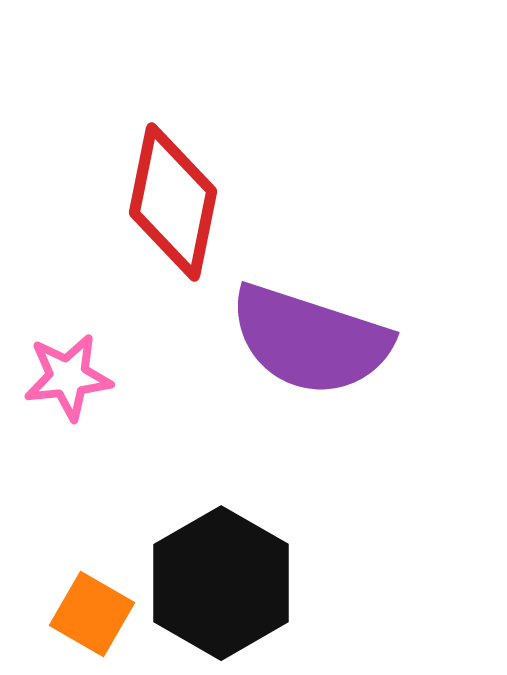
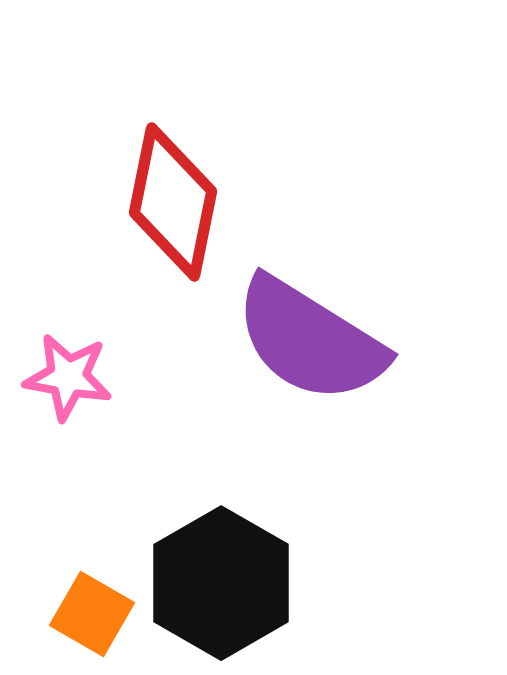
purple semicircle: rotated 14 degrees clockwise
pink star: rotated 16 degrees clockwise
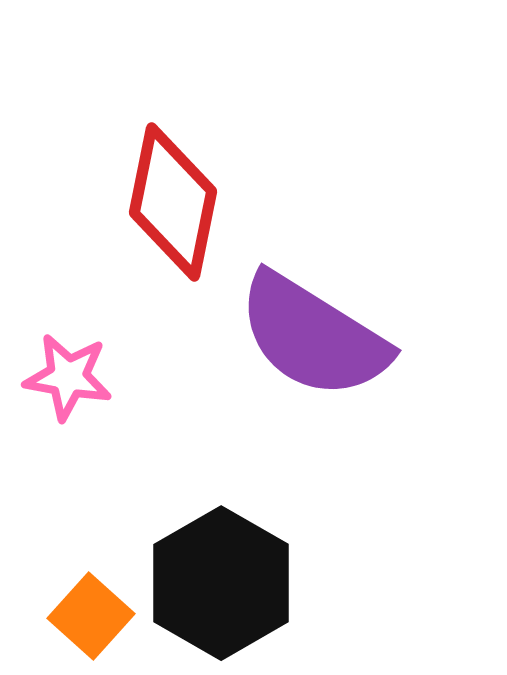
purple semicircle: moved 3 px right, 4 px up
orange square: moved 1 px left, 2 px down; rotated 12 degrees clockwise
